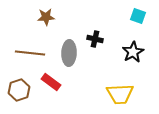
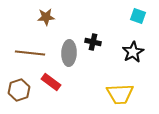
black cross: moved 2 px left, 3 px down
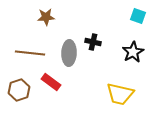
yellow trapezoid: rotated 16 degrees clockwise
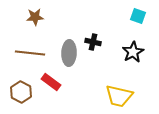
brown star: moved 11 px left
brown hexagon: moved 2 px right, 2 px down; rotated 15 degrees counterclockwise
yellow trapezoid: moved 1 px left, 2 px down
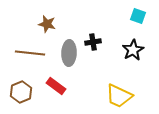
brown star: moved 12 px right, 7 px down; rotated 18 degrees clockwise
black cross: rotated 21 degrees counterclockwise
black star: moved 2 px up
red rectangle: moved 5 px right, 4 px down
brown hexagon: rotated 10 degrees clockwise
yellow trapezoid: rotated 12 degrees clockwise
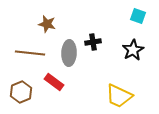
red rectangle: moved 2 px left, 4 px up
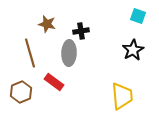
black cross: moved 12 px left, 11 px up
brown line: rotated 68 degrees clockwise
yellow trapezoid: moved 3 px right; rotated 120 degrees counterclockwise
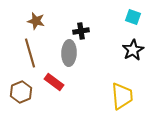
cyan square: moved 5 px left, 1 px down
brown star: moved 11 px left, 3 px up
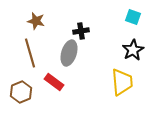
gray ellipse: rotated 15 degrees clockwise
yellow trapezoid: moved 14 px up
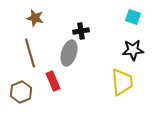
brown star: moved 1 px left, 3 px up
black star: rotated 25 degrees clockwise
red rectangle: moved 1 px left, 1 px up; rotated 30 degrees clockwise
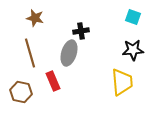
brown hexagon: rotated 25 degrees counterclockwise
